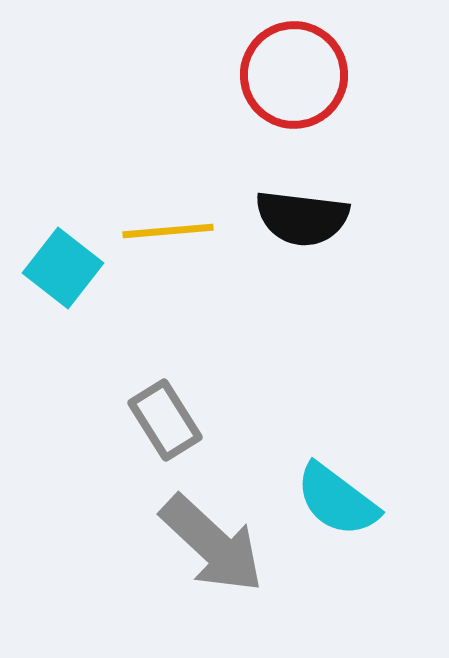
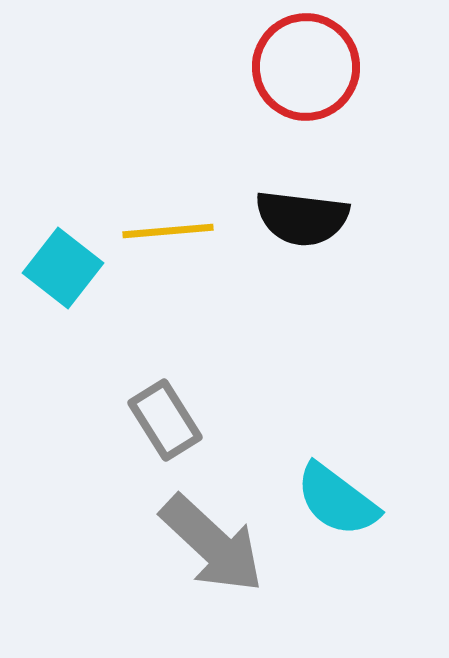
red circle: moved 12 px right, 8 px up
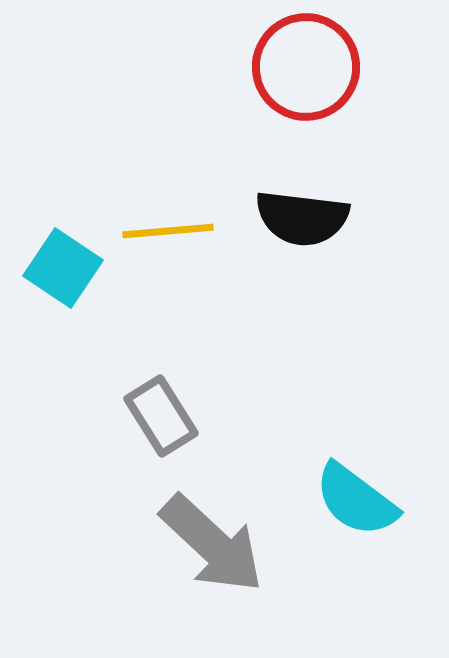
cyan square: rotated 4 degrees counterclockwise
gray rectangle: moved 4 px left, 4 px up
cyan semicircle: moved 19 px right
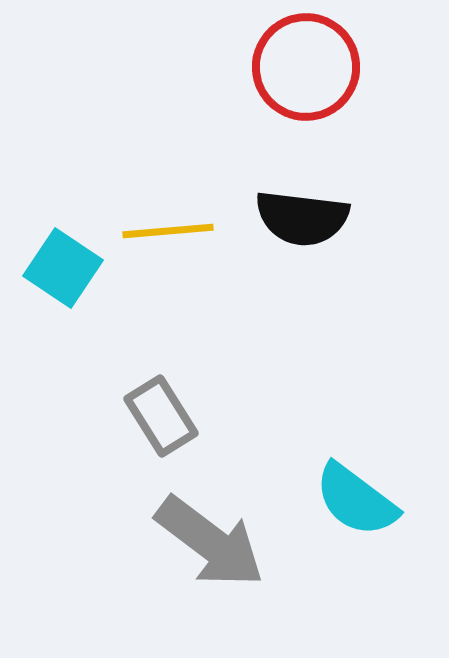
gray arrow: moved 2 px left, 2 px up; rotated 6 degrees counterclockwise
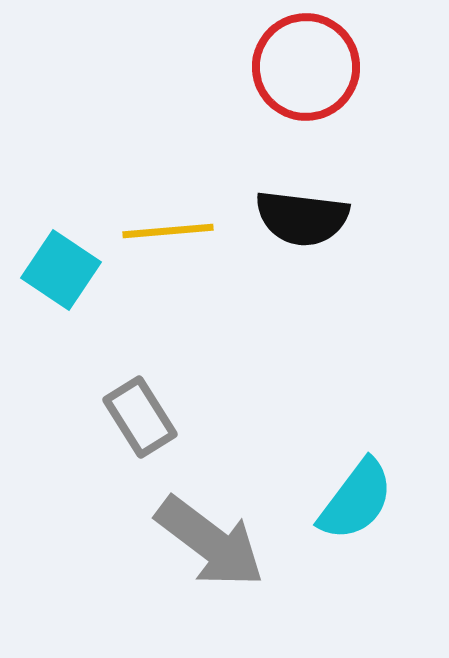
cyan square: moved 2 px left, 2 px down
gray rectangle: moved 21 px left, 1 px down
cyan semicircle: rotated 90 degrees counterclockwise
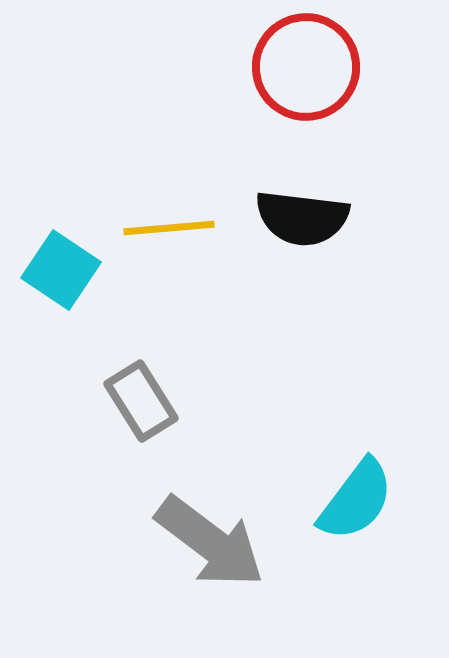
yellow line: moved 1 px right, 3 px up
gray rectangle: moved 1 px right, 16 px up
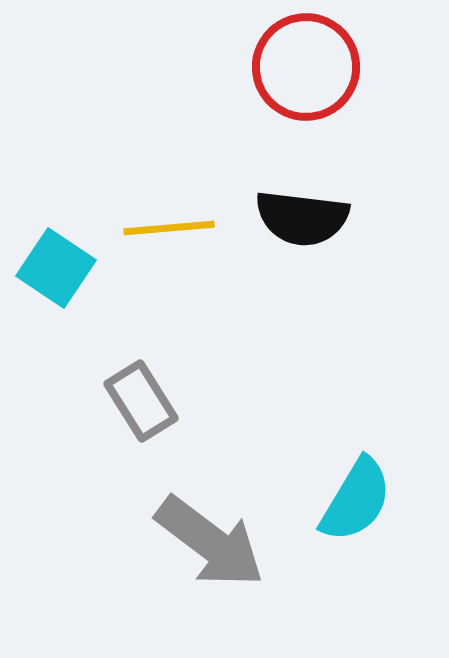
cyan square: moved 5 px left, 2 px up
cyan semicircle: rotated 6 degrees counterclockwise
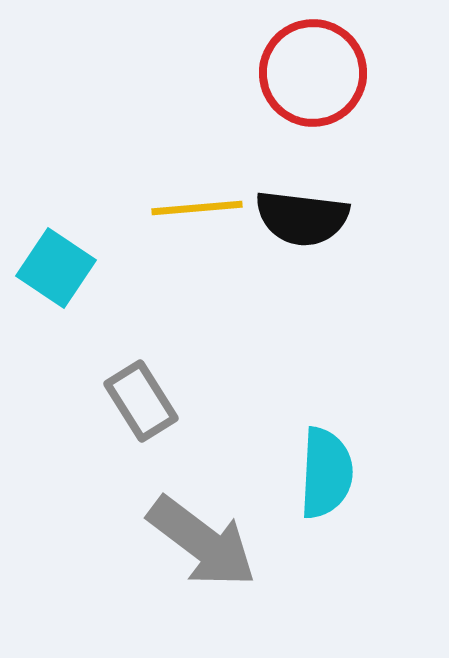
red circle: moved 7 px right, 6 px down
yellow line: moved 28 px right, 20 px up
cyan semicircle: moved 30 px left, 27 px up; rotated 28 degrees counterclockwise
gray arrow: moved 8 px left
